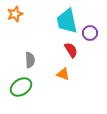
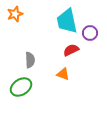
red semicircle: rotated 84 degrees counterclockwise
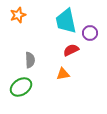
orange star: moved 3 px right, 1 px down
cyan trapezoid: moved 1 px left
orange triangle: rotated 32 degrees counterclockwise
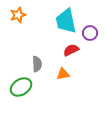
gray semicircle: moved 7 px right, 4 px down
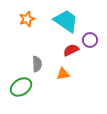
orange star: moved 9 px right, 4 px down
cyan trapezoid: rotated 136 degrees clockwise
purple circle: moved 7 px down
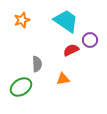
orange star: moved 5 px left, 1 px down
orange triangle: moved 5 px down
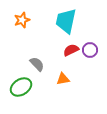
cyan trapezoid: rotated 112 degrees counterclockwise
purple circle: moved 10 px down
gray semicircle: rotated 42 degrees counterclockwise
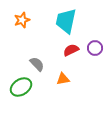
purple circle: moved 5 px right, 2 px up
